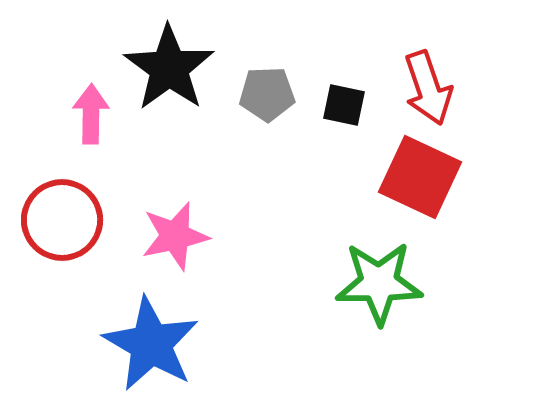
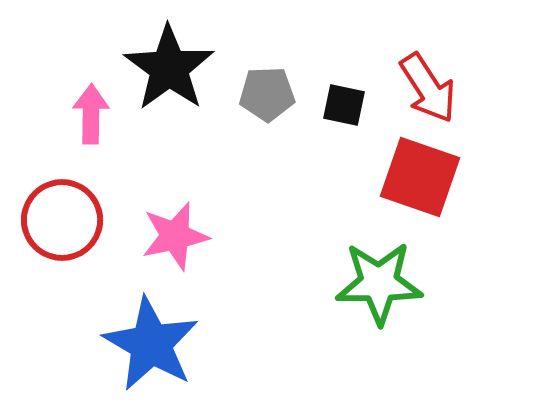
red arrow: rotated 14 degrees counterclockwise
red square: rotated 6 degrees counterclockwise
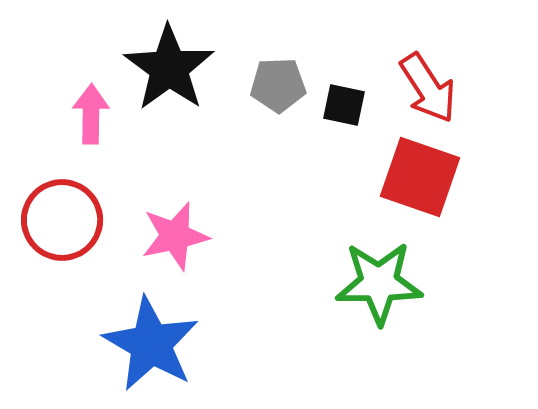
gray pentagon: moved 11 px right, 9 px up
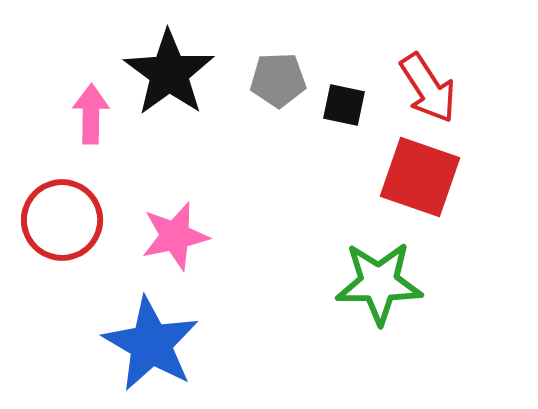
black star: moved 5 px down
gray pentagon: moved 5 px up
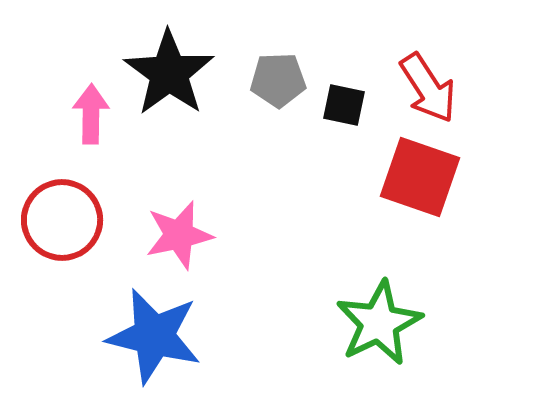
pink star: moved 4 px right, 1 px up
green star: moved 40 px down; rotated 26 degrees counterclockwise
blue star: moved 3 px right, 8 px up; rotated 16 degrees counterclockwise
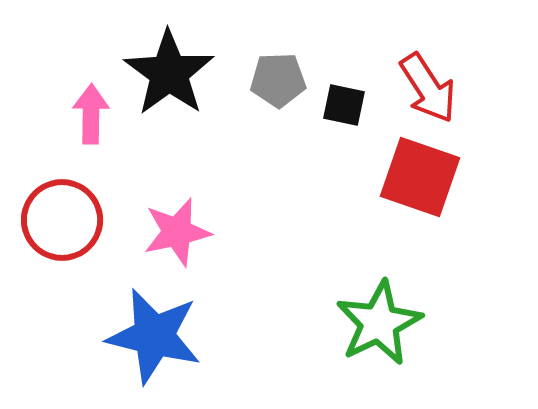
pink star: moved 2 px left, 3 px up
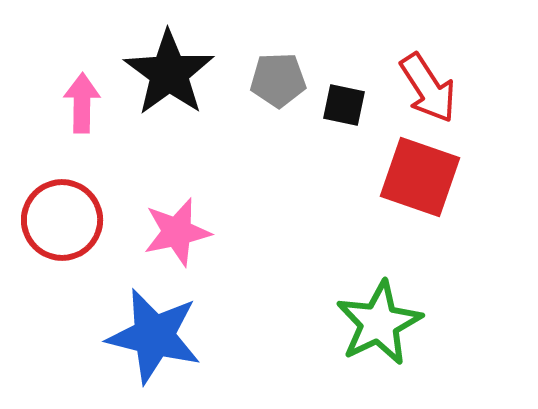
pink arrow: moved 9 px left, 11 px up
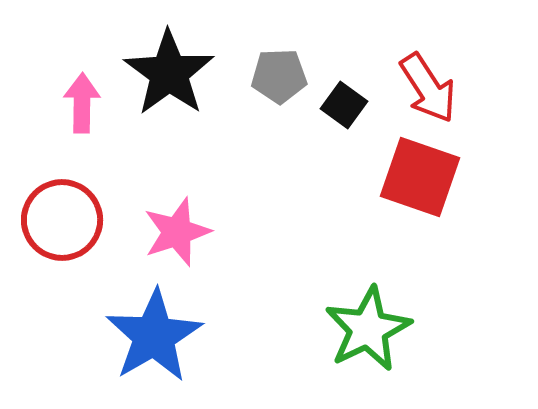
gray pentagon: moved 1 px right, 4 px up
black square: rotated 24 degrees clockwise
pink star: rotated 6 degrees counterclockwise
green star: moved 11 px left, 6 px down
blue star: rotated 28 degrees clockwise
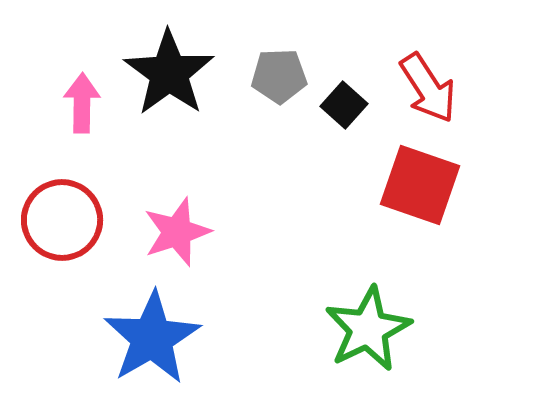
black square: rotated 6 degrees clockwise
red square: moved 8 px down
blue star: moved 2 px left, 2 px down
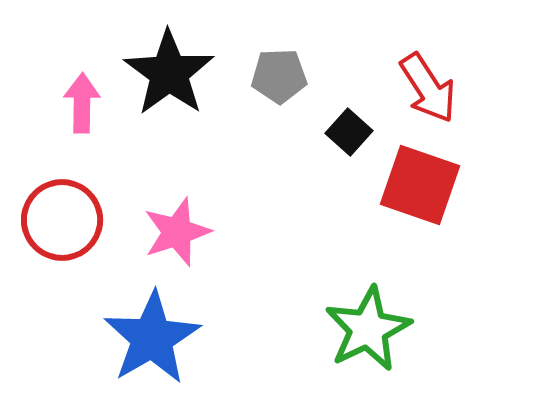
black square: moved 5 px right, 27 px down
